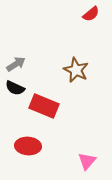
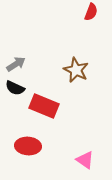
red semicircle: moved 2 px up; rotated 30 degrees counterclockwise
pink triangle: moved 2 px left, 1 px up; rotated 36 degrees counterclockwise
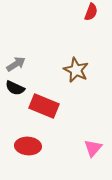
pink triangle: moved 8 px right, 12 px up; rotated 36 degrees clockwise
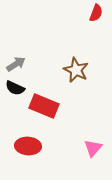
red semicircle: moved 5 px right, 1 px down
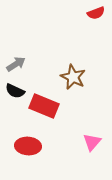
red semicircle: rotated 48 degrees clockwise
brown star: moved 3 px left, 7 px down
black semicircle: moved 3 px down
pink triangle: moved 1 px left, 6 px up
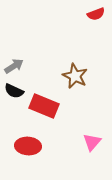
red semicircle: moved 1 px down
gray arrow: moved 2 px left, 2 px down
brown star: moved 2 px right, 1 px up
black semicircle: moved 1 px left
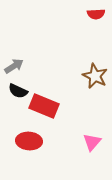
red semicircle: rotated 18 degrees clockwise
brown star: moved 20 px right
black semicircle: moved 4 px right
red ellipse: moved 1 px right, 5 px up
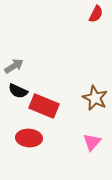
red semicircle: rotated 60 degrees counterclockwise
brown star: moved 22 px down
red ellipse: moved 3 px up
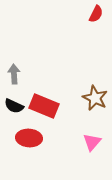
gray arrow: moved 8 px down; rotated 60 degrees counterclockwise
black semicircle: moved 4 px left, 15 px down
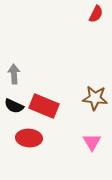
brown star: rotated 20 degrees counterclockwise
pink triangle: rotated 12 degrees counterclockwise
